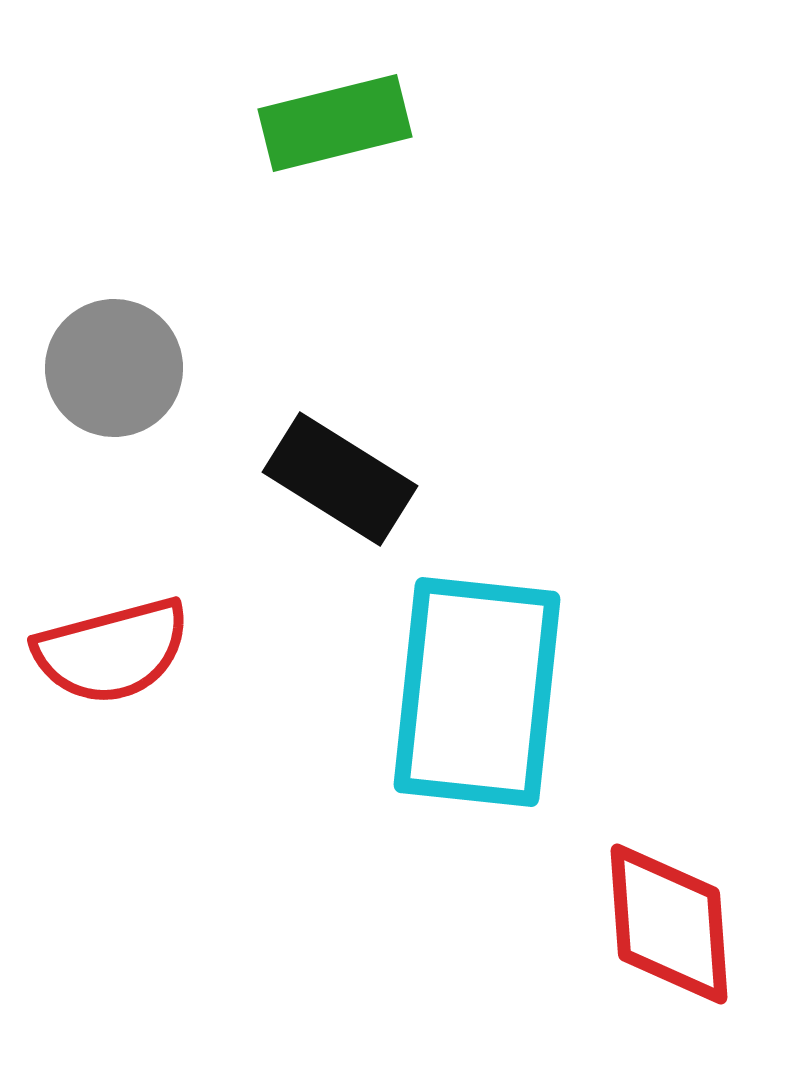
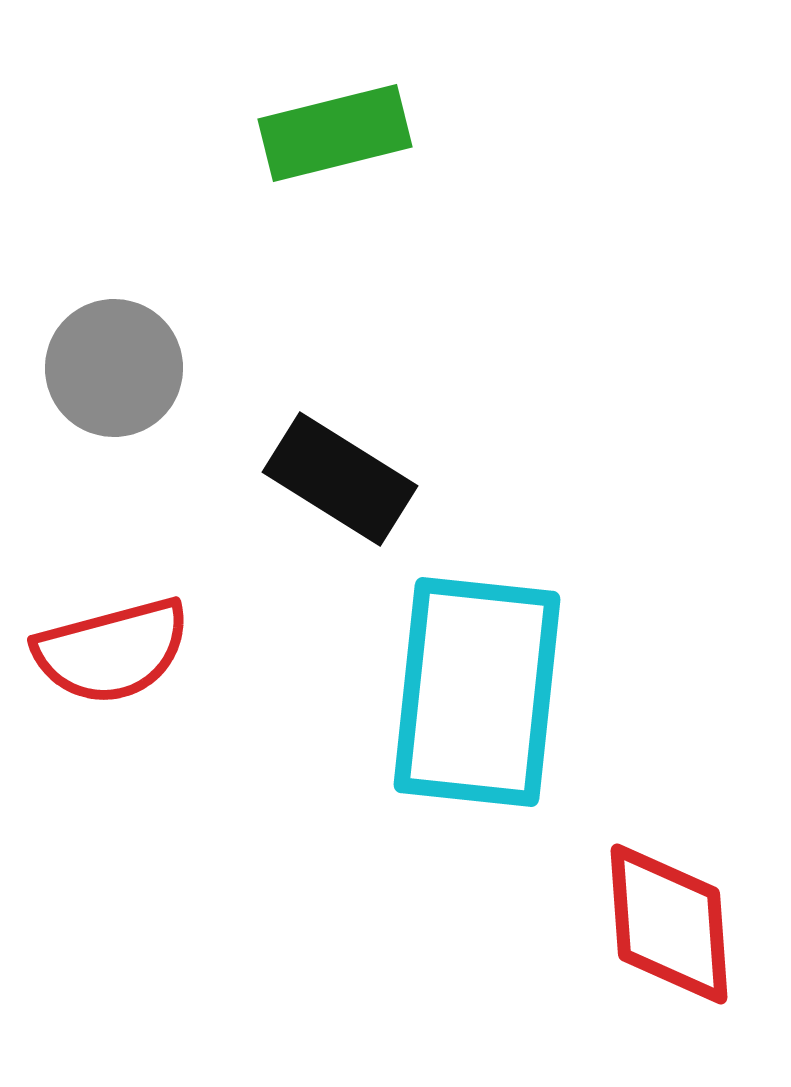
green rectangle: moved 10 px down
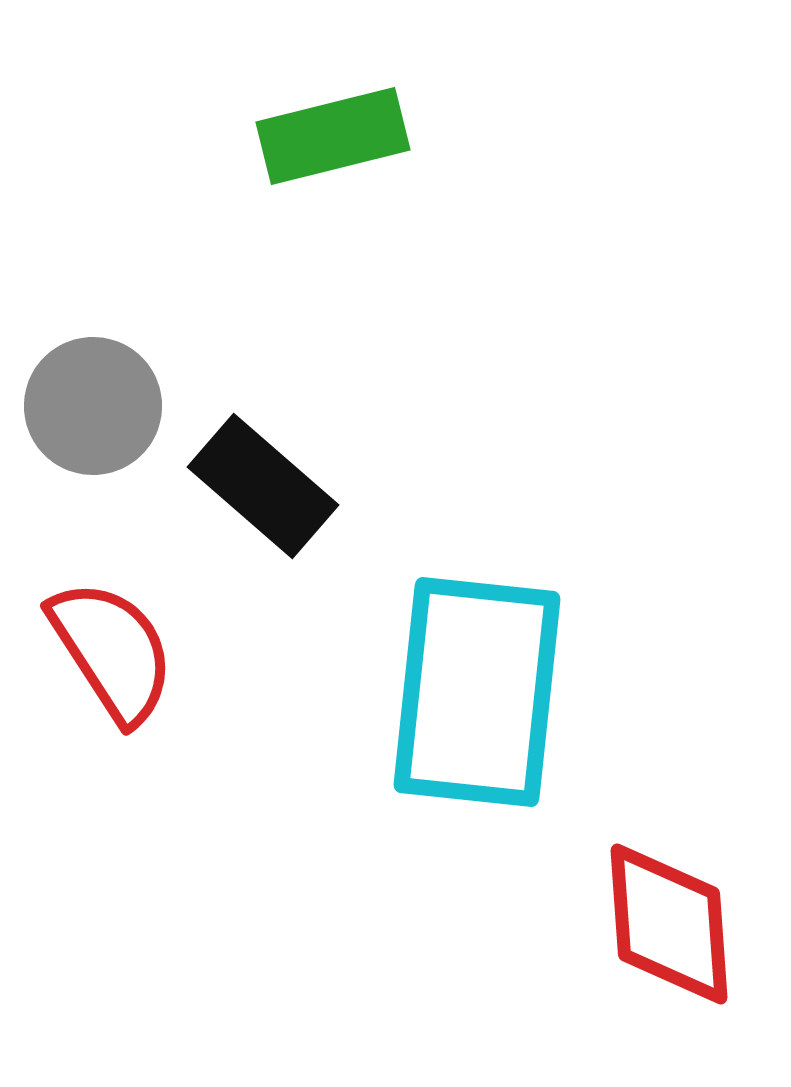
green rectangle: moved 2 px left, 3 px down
gray circle: moved 21 px left, 38 px down
black rectangle: moved 77 px left, 7 px down; rotated 9 degrees clockwise
red semicircle: rotated 108 degrees counterclockwise
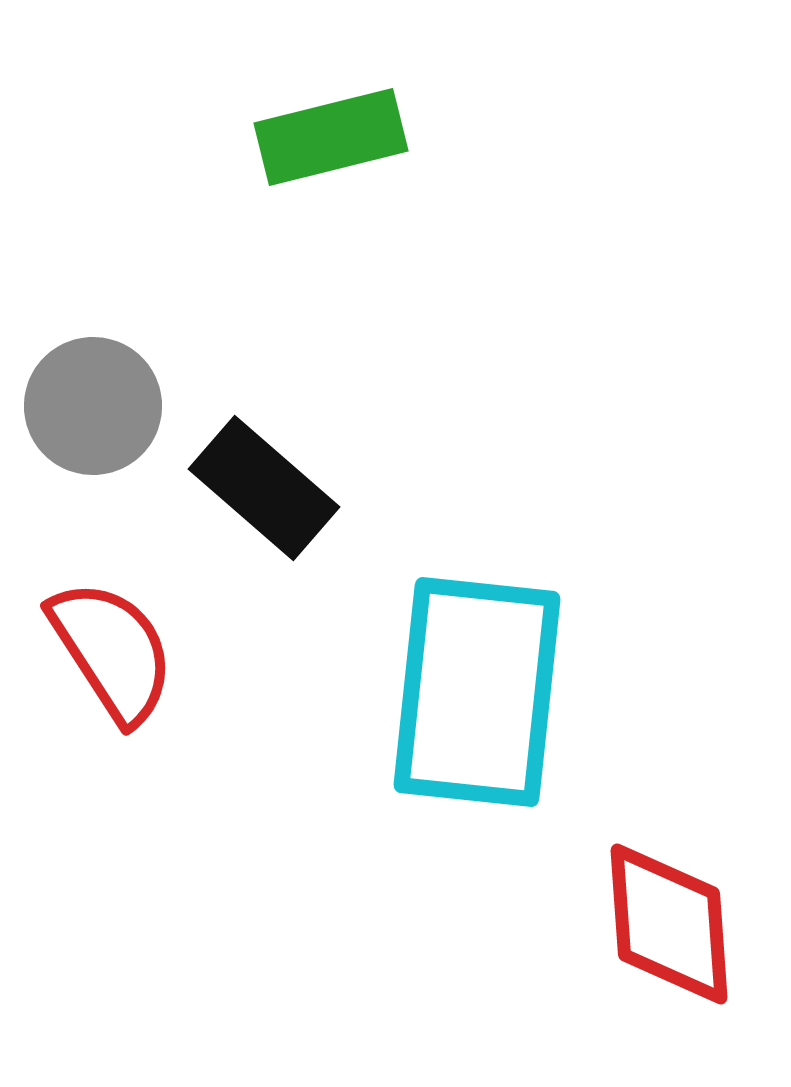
green rectangle: moved 2 px left, 1 px down
black rectangle: moved 1 px right, 2 px down
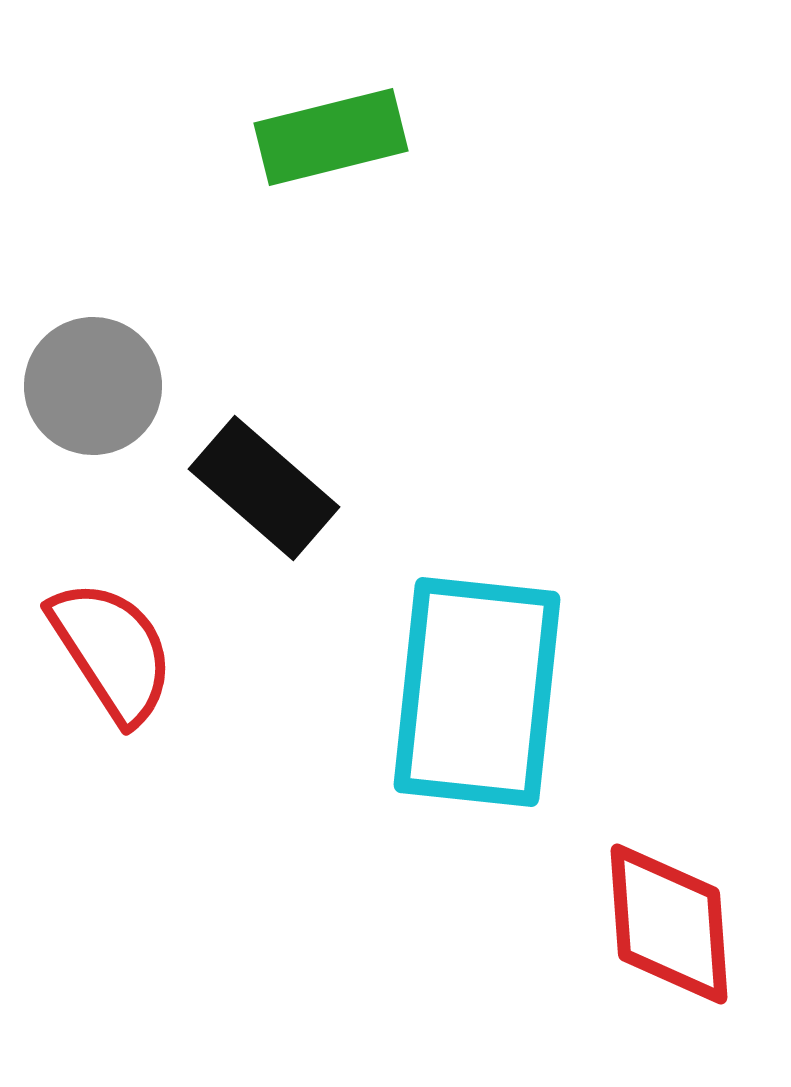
gray circle: moved 20 px up
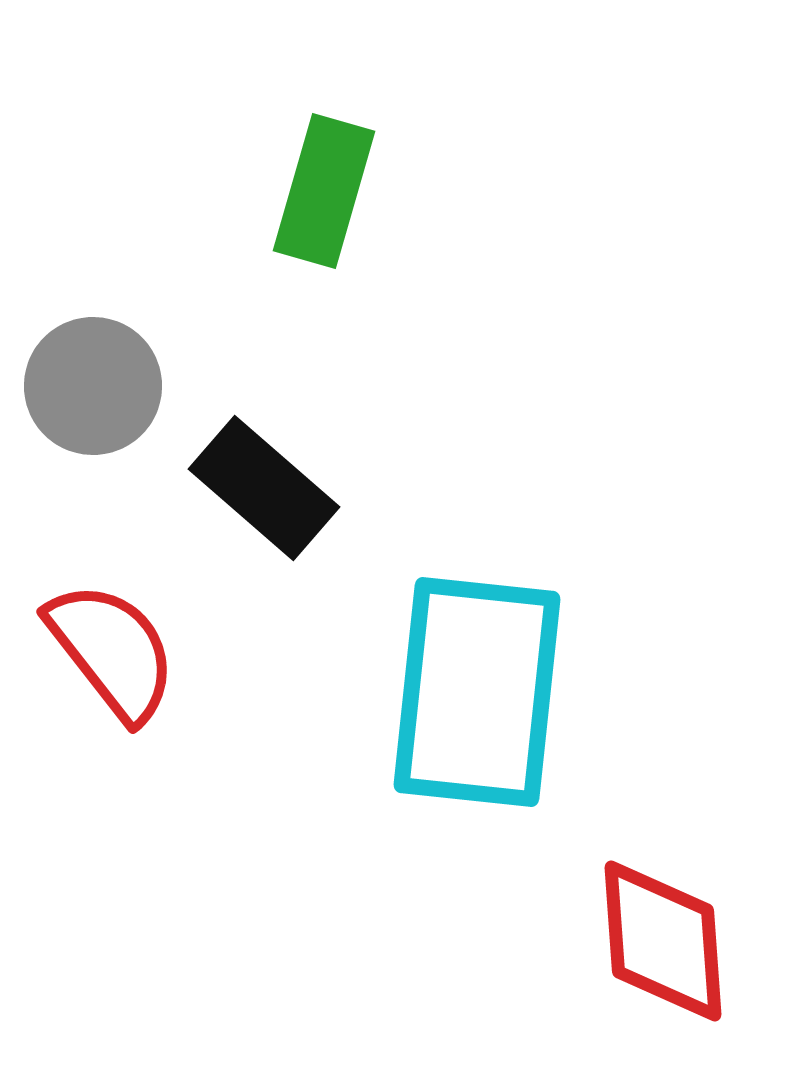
green rectangle: moved 7 px left, 54 px down; rotated 60 degrees counterclockwise
red semicircle: rotated 5 degrees counterclockwise
red diamond: moved 6 px left, 17 px down
